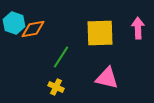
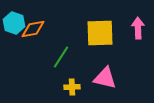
pink triangle: moved 2 px left
yellow cross: moved 16 px right; rotated 28 degrees counterclockwise
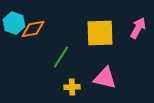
pink arrow: rotated 30 degrees clockwise
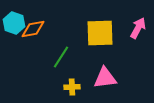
pink triangle: rotated 20 degrees counterclockwise
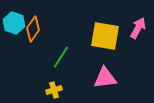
orange diamond: rotated 45 degrees counterclockwise
yellow square: moved 5 px right, 3 px down; rotated 12 degrees clockwise
yellow cross: moved 18 px left, 3 px down; rotated 14 degrees counterclockwise
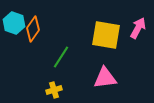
yellow square: moved 1 px right, 1 px up
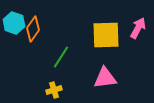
yellow square: rotated 12 degrees counterclockwise
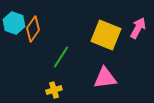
yellow square: rotated 24 degrees clockwise
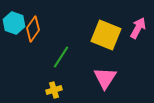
pink triangle: rotated 50 degrees counterclockwise
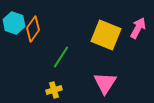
pink triangle: moved 5 px down
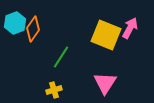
cyan hexagon: moved 1 px right; rotated 20 degrees clockwise
pink arrow: moved 8 px left
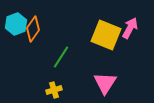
cyan hexagon: moved 1 px right, 1 px down
